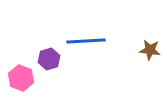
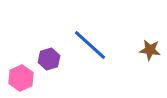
blue line: moved 4 px right, 4 px down; rotated 45 degrees clockwise
pink hexagon: rotated 15 degrees clockwise
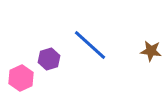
brown star: moved 1 px right, 1 px down
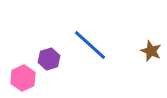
brown star: rotated 15 degrees clockwise
pink hexagon: moved 2 px right
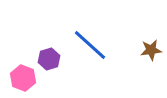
brown star: moved 1 px up; rotated 30 degrees counterclockwise
pink hexagon: rotated 15 degrees counterclockwise
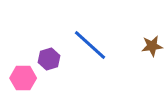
brown star: moved 1 px right, 4 px up
pink hexagon: rotated 20 degrees counterclockwise
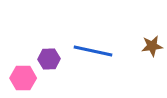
blue line: moved 3 px right, 6 px down; rotated 30 degrees counterclockwise
purple hexagon: rotated 15 degrees clockwise
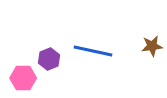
purple hexagon: rotated 20 degrees counterclockwise
